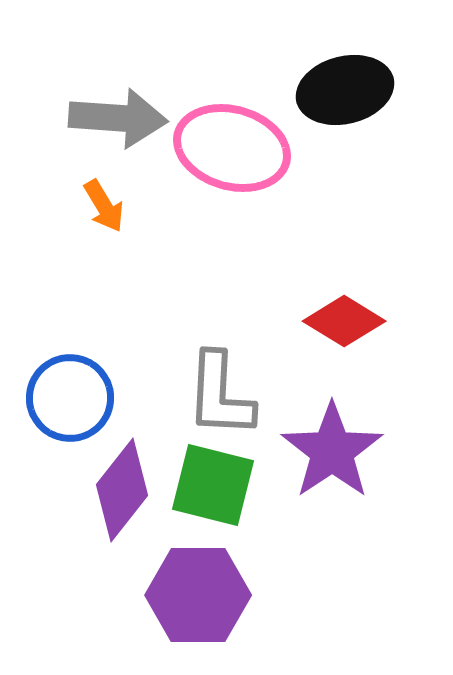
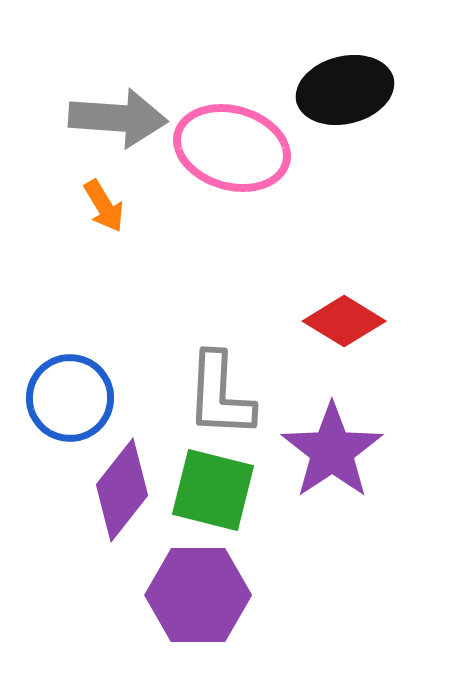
green square: moved 5 px down
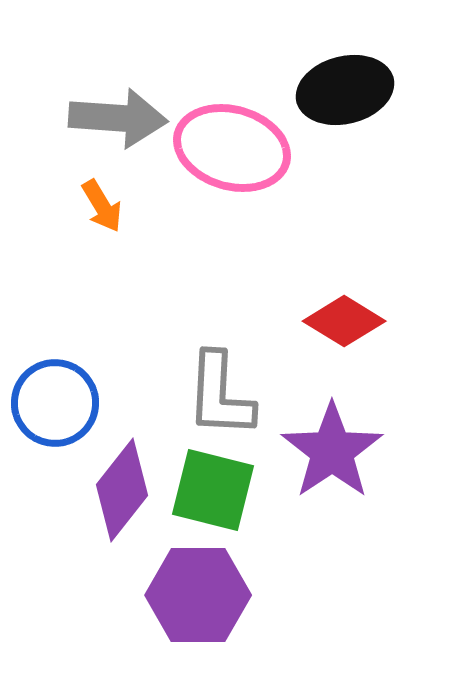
orange arrow: moved 2 px left
blue circle: moved 15 px left, 5 px down
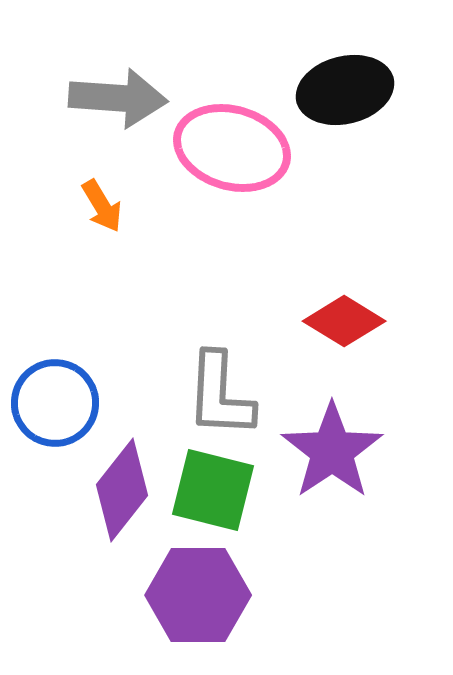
gray arrow: moved 20 px up
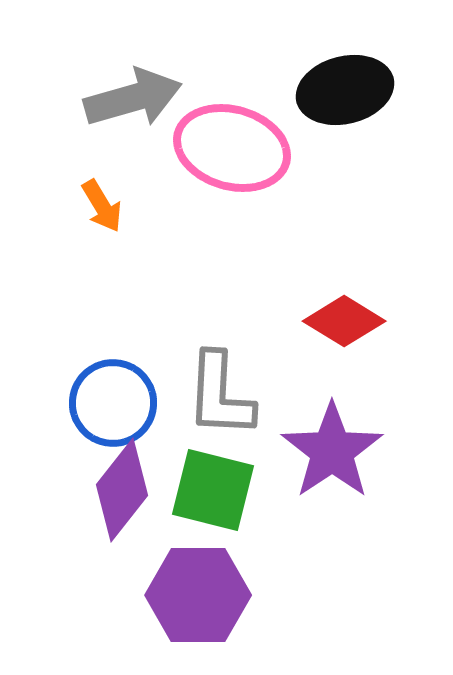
gray arrow: moved 15 px right; rotated 20 degrees counterclockwise
blue circle: moved 58 px right
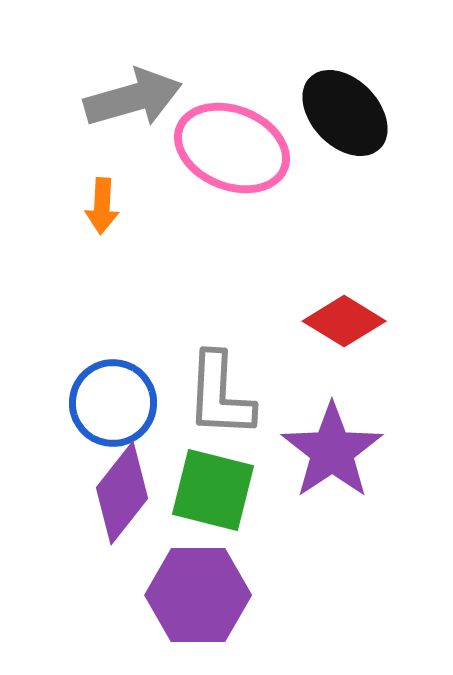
black ellipse: moved 23 px down; rotated 60 degrees clockwise
pink ellipse: rotated 6 degrees clockwise
orange arrow: rotated 34 degrees clockwise
purple diamond: moved 3 px down
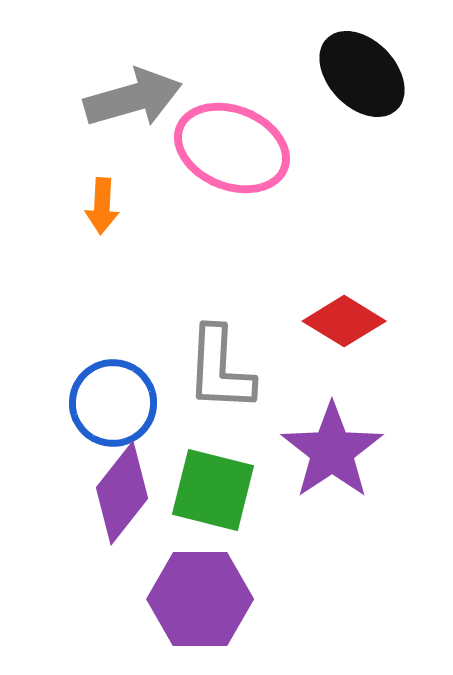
black ellipse: moved 17 px right, 39 px up
gray L-shape: moved 26 px up
purple hexagon: moved 2 px right, 4 px down
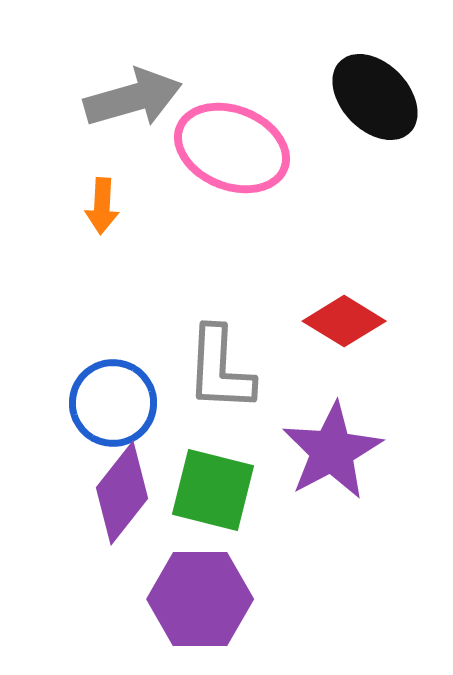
black ellipse: moved 13 px right, 23 px down
purple star: rotated 6 degrees clockwise
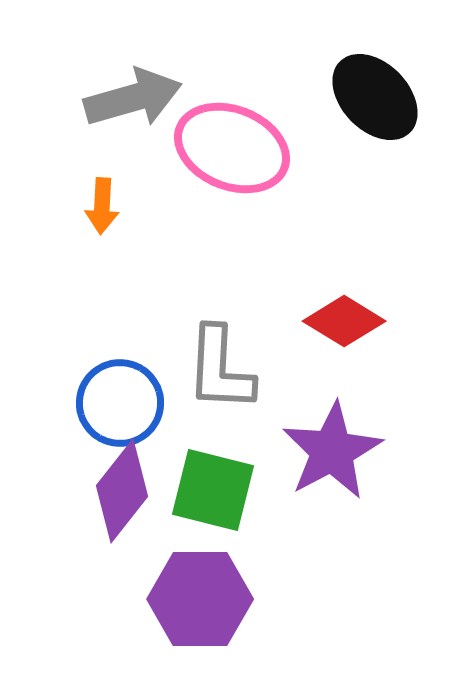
blue circle: moved 7 px right
purple diamond: moved 2 px up
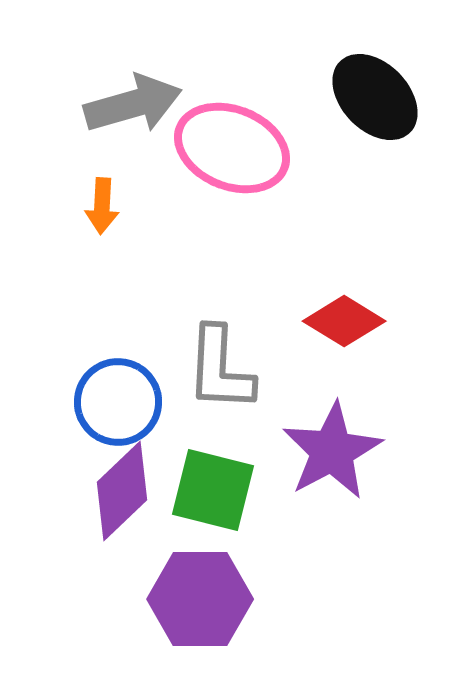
gray arrow: moved 6 px down
blue circle: moved 2 px left, 1 px up
purple diamond: rotated 8 degrees clockwise
